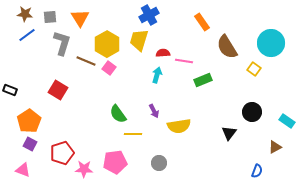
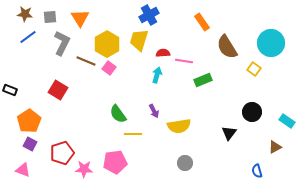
blue line: moved 1 px right, 2 px down
gray L-shape: rotated 10 degrees clockwise
gray circle: moved 26 px right
blue semicircle: rotated 144 degrees clockwise
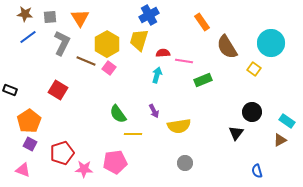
black triangle: moved 7 px right
brown triangle: moved 5 px right, 7 px up
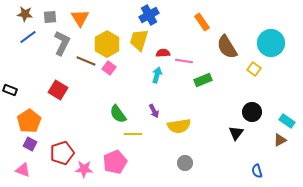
pink pentagon: rotated 15 degrees counterclockwise
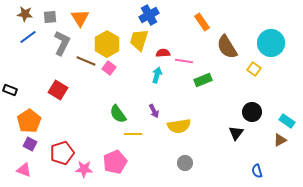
pink triangle: moved 1 px right
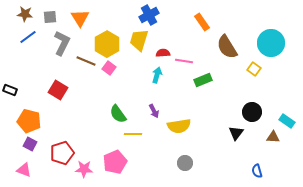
orange pentagon: rotated 25 degrees counterclockwise
brown triangle: moved 7 px left, 3 px up; rotated 32 degrees clockwise
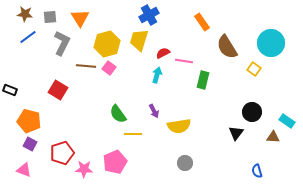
yellow hexagon: rotated 15 degrees clockwise
red semicircle: rotated 24 degrees counterclockwise
brown line: moved 5 px down; rotated 18 degrees counterclockwise
green rectangle: rotated 54 degrees counterclockwise
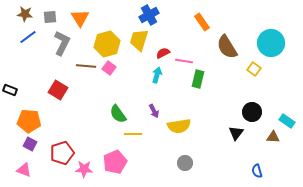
green rectangle: moved 5 px left, 1 px up
orange pentagon: rotated 10 degrees counterclockwise
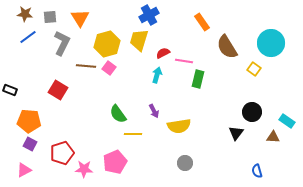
pink triangle: rotated 49 degrees counterclockwise
